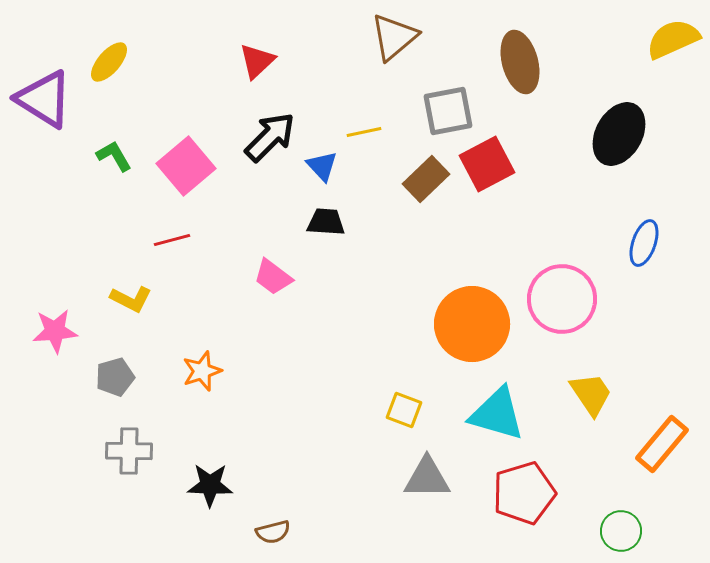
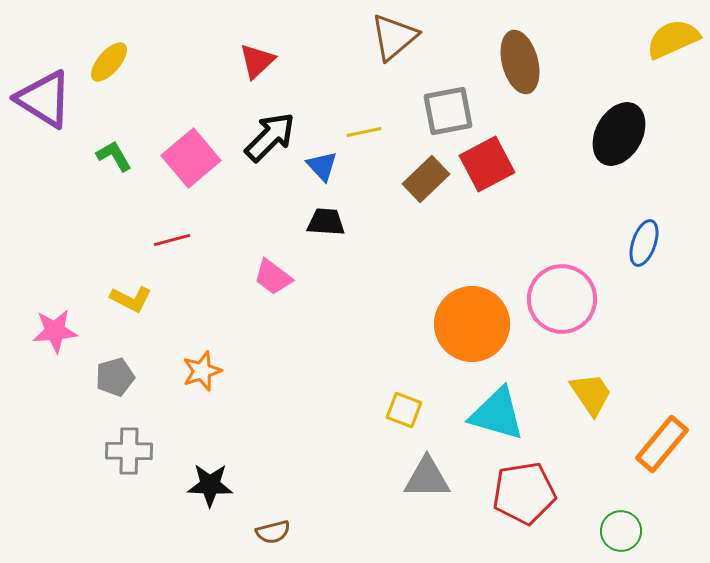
pink square: moved 5 px right, 8 px up
red pentagon: rotated 8 degrees clockwise
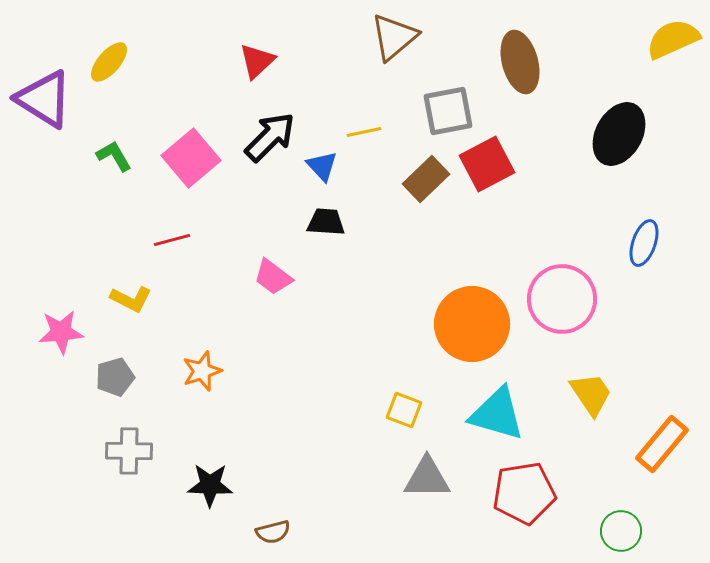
pink star: moved 6 px right, 1 px down
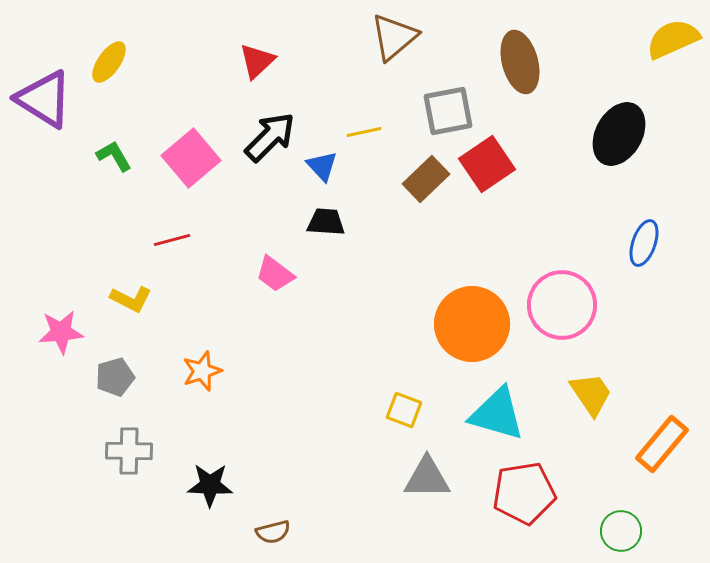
yellow ellipse: rotated 6 degrees counterclockwise
red square: rotated 6 degrees counterclockwise
pink trapezoid: moved 2 px right, 3 px up
pink circle: moved 6 px down
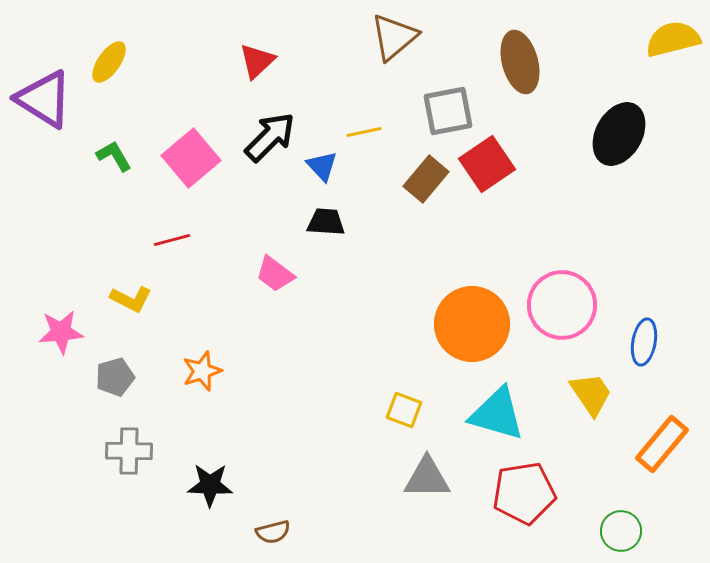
yellow semicircle: rotated 10 degrees clockwise
brown rectangle: rotated 6 degrees counterclockwise
blue ellipse: moved 99 px down; rotated 9 degrees counterclockwise
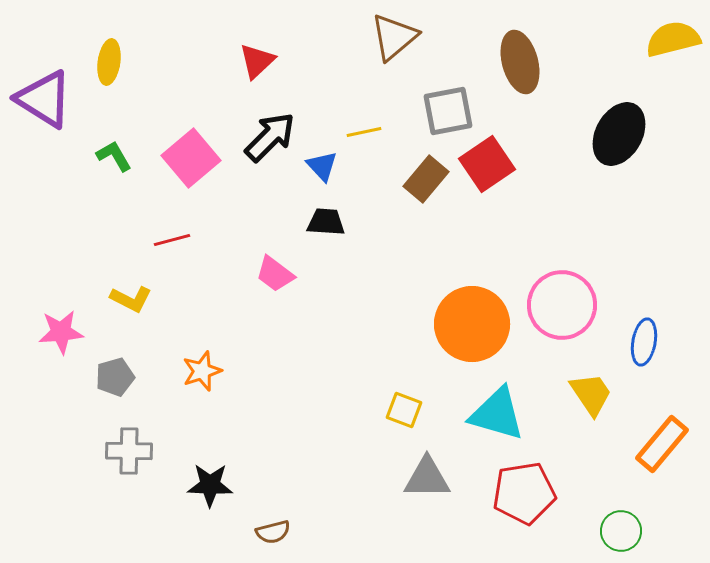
yellow ellipse: rotated 27 degrees counterclockwise
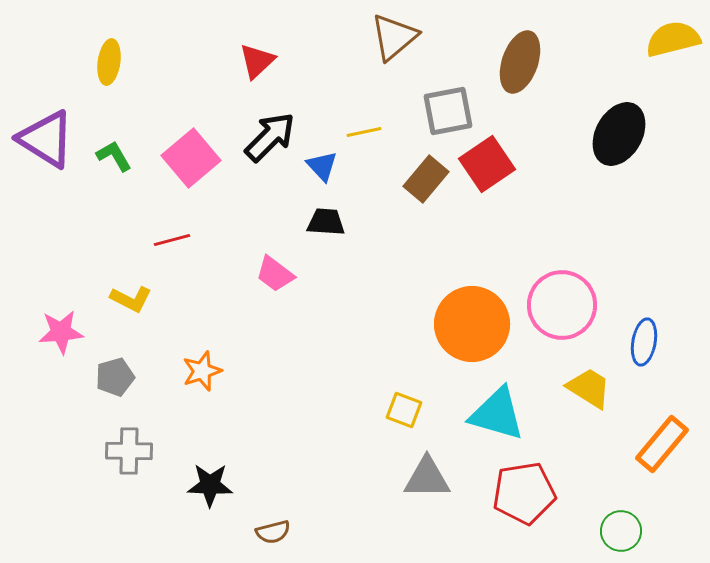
brown ellipse: rotated 34 degrees clockwise
purple triangle: moved 2 px right, 40 px down
yellow trapezoid: moved 2 px left, 6 px up; rotated 24 degrees counterclockwise
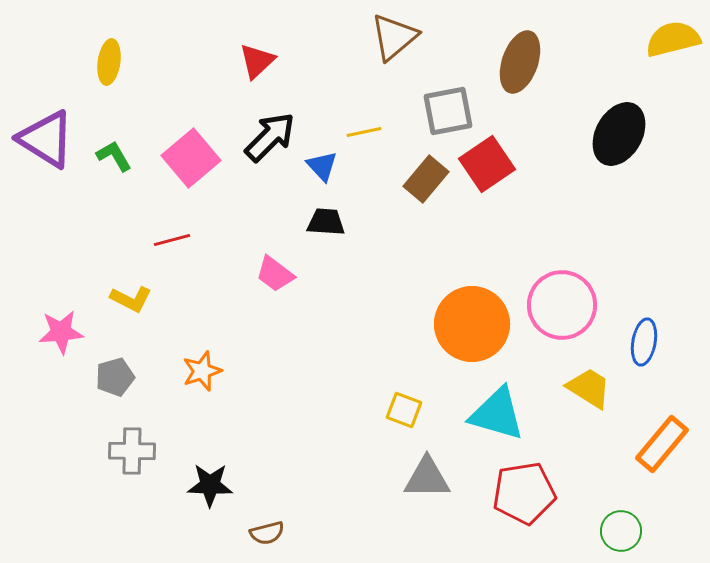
gray cross: moved 3 px right
brown semicircle: moved 6 px left, 1 px down
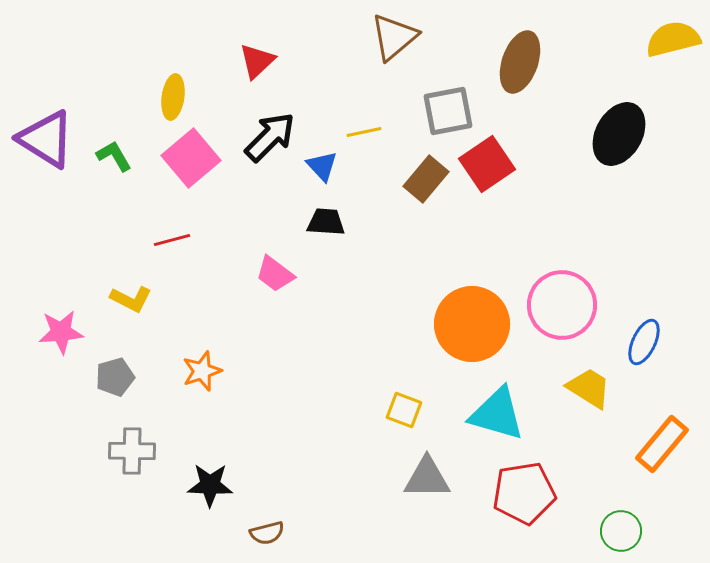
yellow ellipse: moved 64 px right, 35 px down
blue ellipse: rotated 15 degrees clockwise
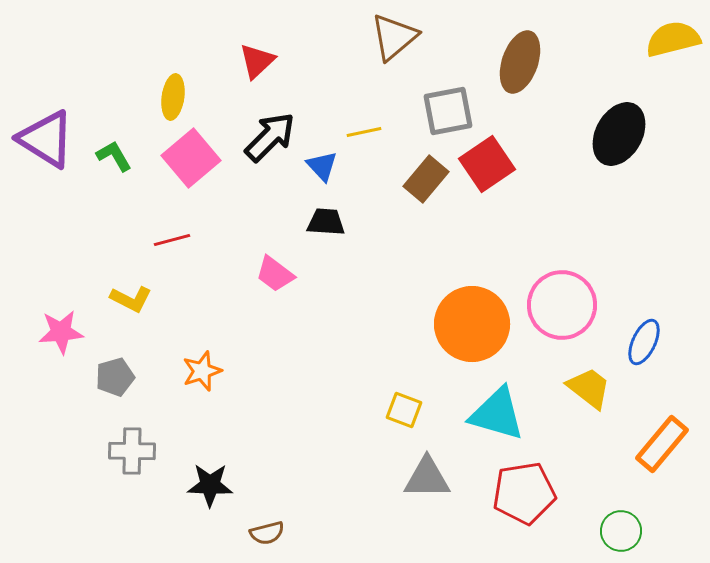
yellow trapezoid: rotated 6 degrees clockwise
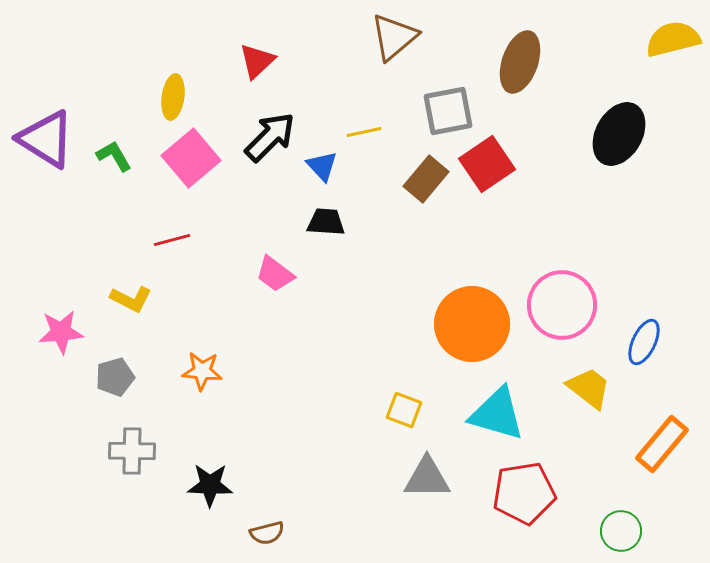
orange star: rotated 24 degrees clockwise
